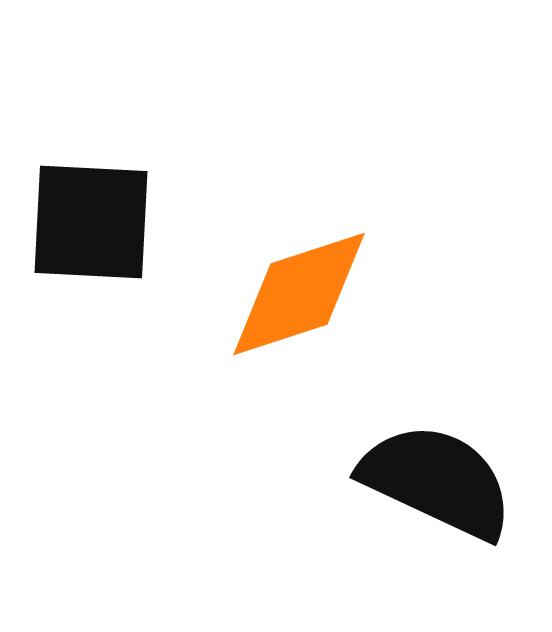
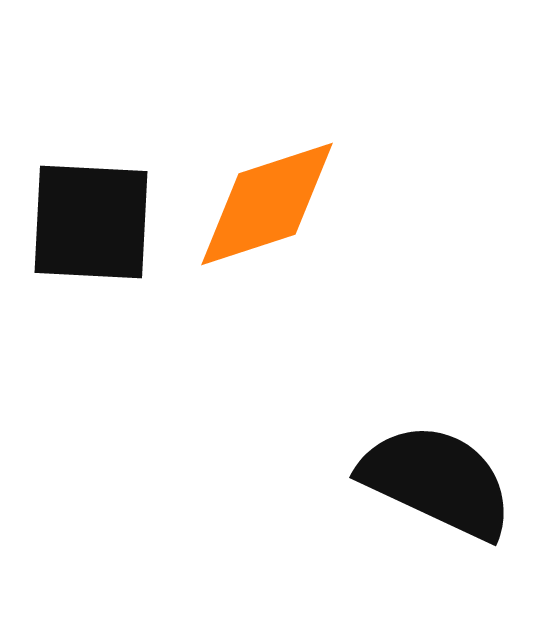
orange diamond: moved 32 px left, 90 px up
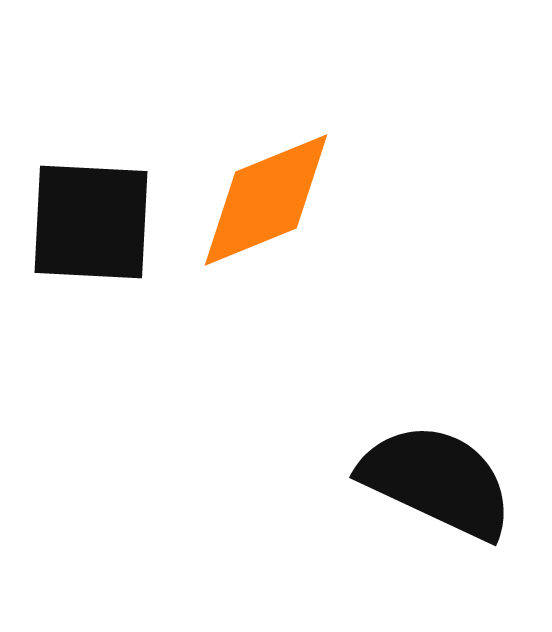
orange diamond: moved 1 px left, 4 px up; rotated 4 degrees counterclockwise
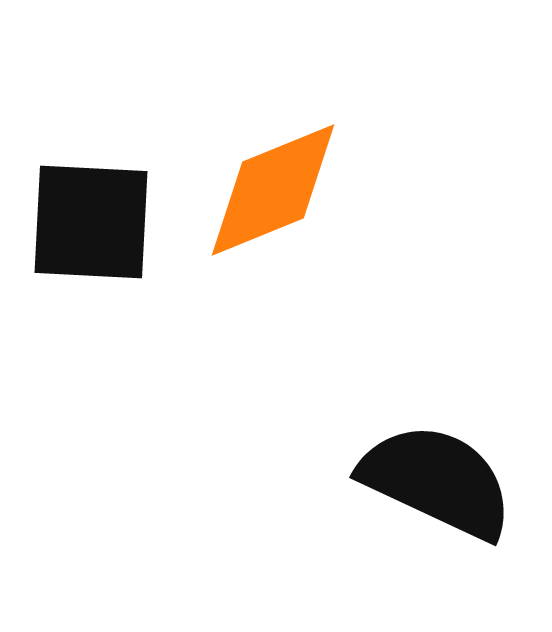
orange diamond: moved 7 px right, 10 px up
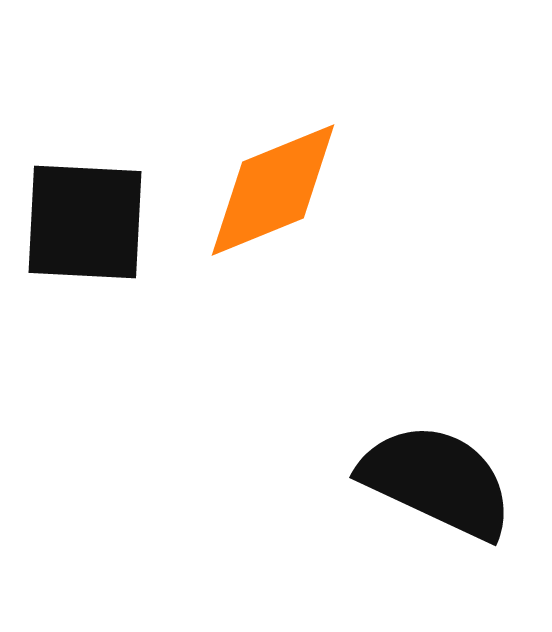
black square: moved 6 px left
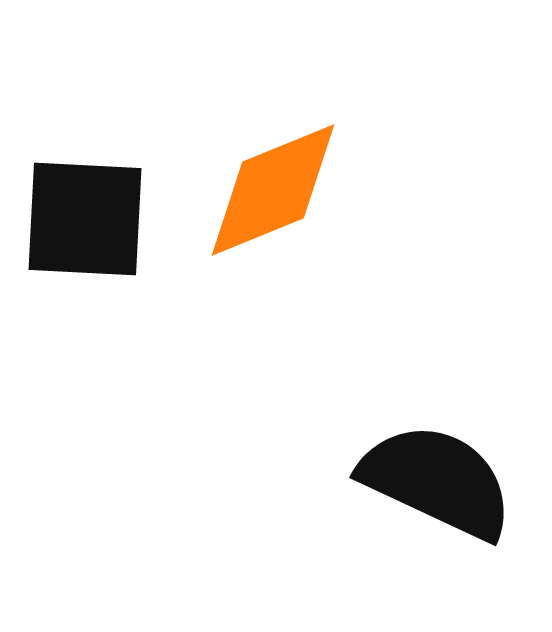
black square: moved 3 px up
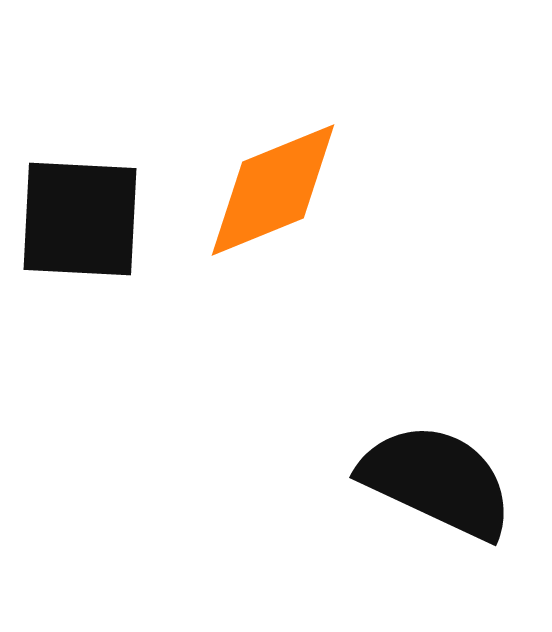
black square: moved 5 px left
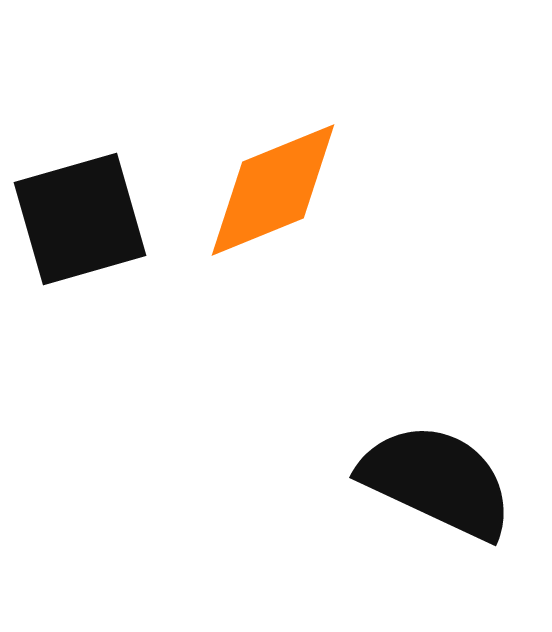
black square: rotated 19 degrees counterclockwise
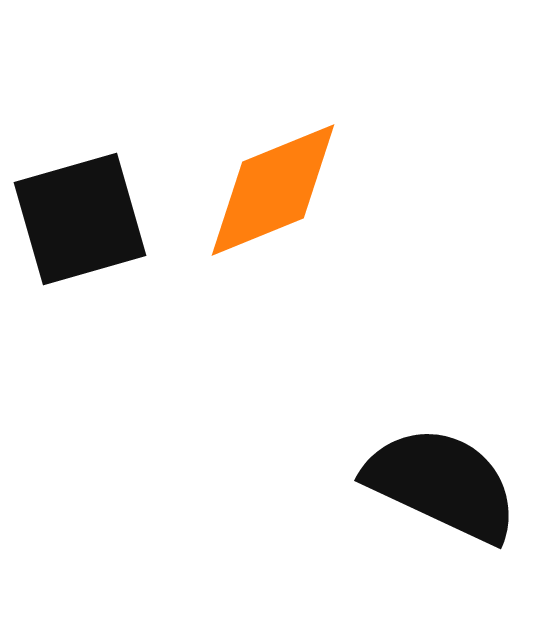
black semicircle: moved 5 px right, 3 px down
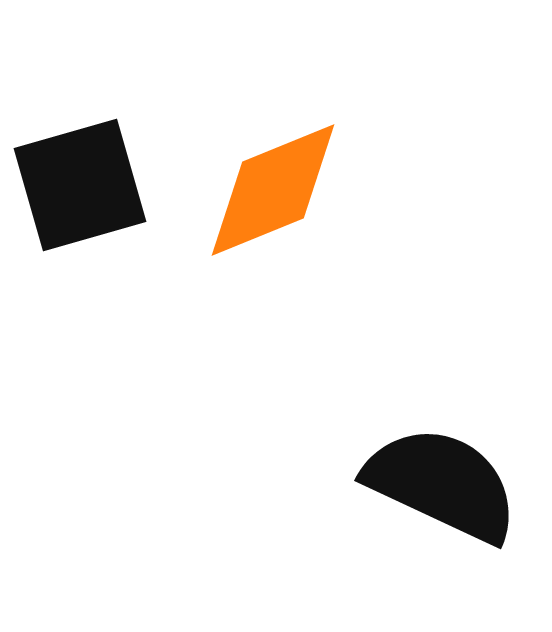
black square: moved 34 px up
